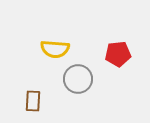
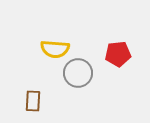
gray circle: moved 6 px up
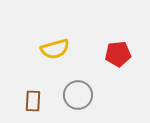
yellow semicircle: rotated 20 degrees counterclockwise
gray circle: moved 22 px down
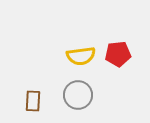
yellow semicircle: moved 26 px right, 7 px down; rotated 8 degrees clockwise
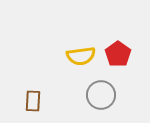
red pentagon: rotated 30 degrees counterclockwise
gray circle: moved 23 px right
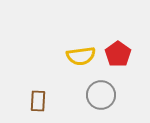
brown rectangle: moved 5 px right
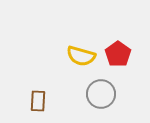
yellow semicircle: rotated 24 degrees clockwise
gray circle: moved 1 px up
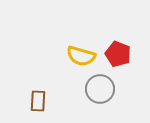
red pentagon: rotated 15 degrees counterclockwise
gray circle: moved 1 px left, 5 px up
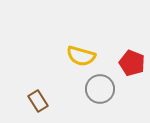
red pentagon: moved 14 px right, 9 px down
brown rectangle: rotated 35 degrees counterclockwise
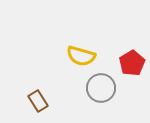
red pentagon: rotated 20 degrees clockwise
gray circle: moved 1 px right, 1 px up
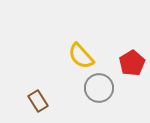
yellow semicircle: rotated 32 degrees clockwise
gray circle: moved 2 px left
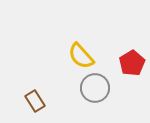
gray circle: moved 4 px left
brown rectangle: moved 3 px left
